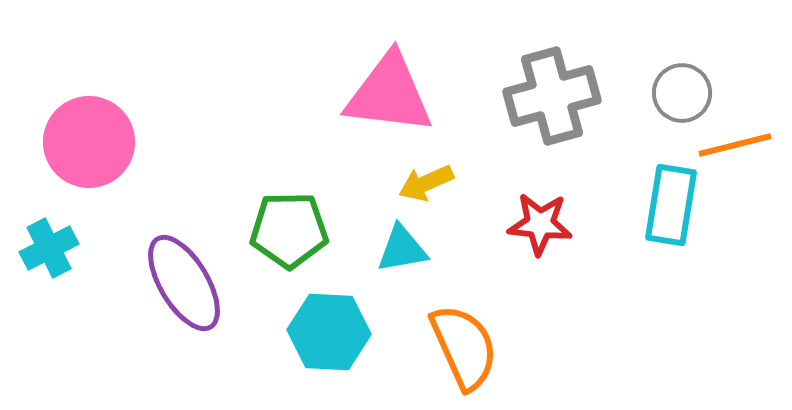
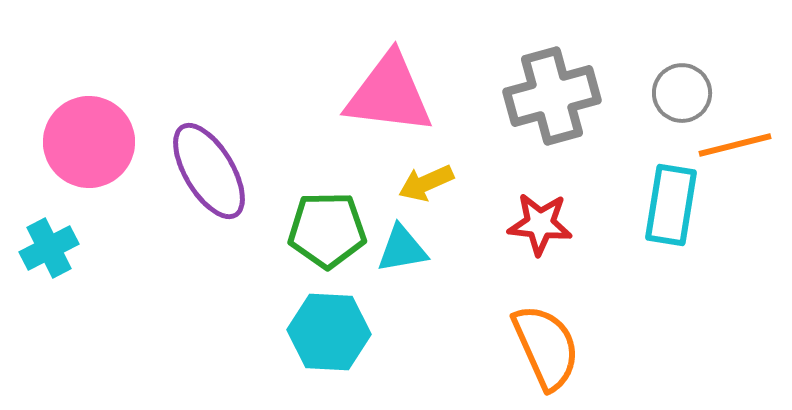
green pentagon: moved 38 px right
purple ellipse: moved 25 px right, 112 px up
orange semicircle: moved 82 px right
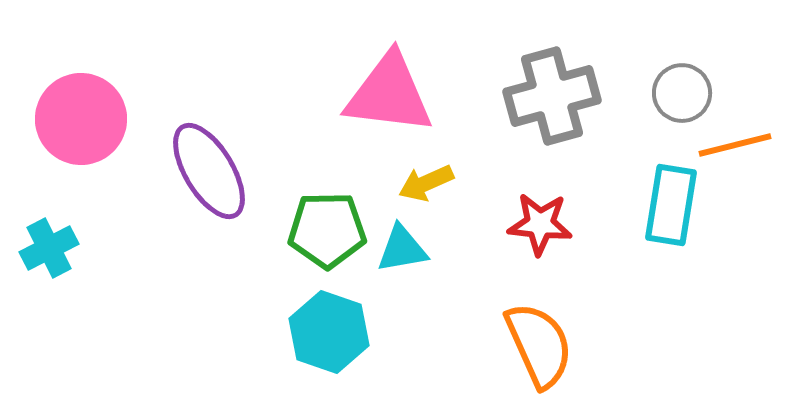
pink circle: moved 8 px left, 23 px up
cyan hexagon: rotated 16 degrees clockwise
orange semicircle: moved 7 px left, 2 px up
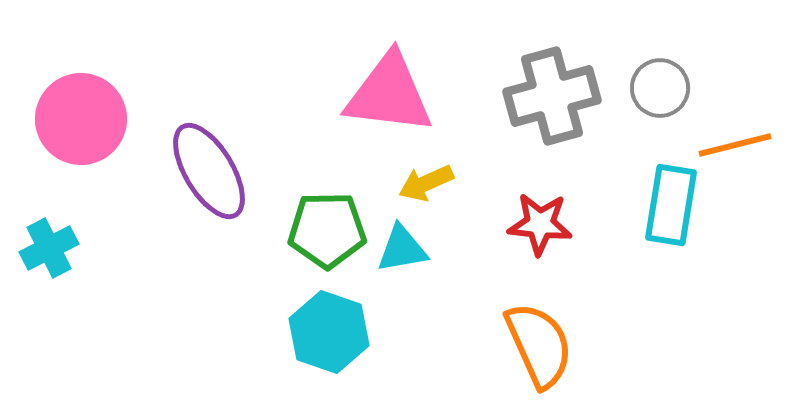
gray circle: moved 22 px left, 5 px up
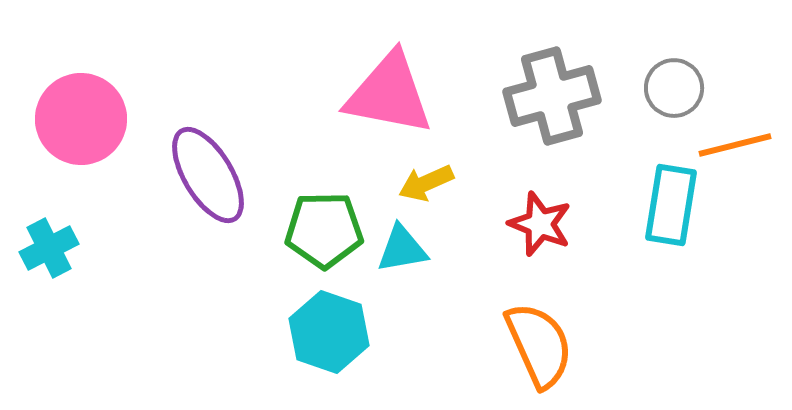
gray circle: moved 14 px right
pink triangle: rotated 4 degrees clockwise
purple ellipse: moved 1 px left, 4 px down
red star: rotated 16 degrees clockwise
green pentagon: moved 3 px left
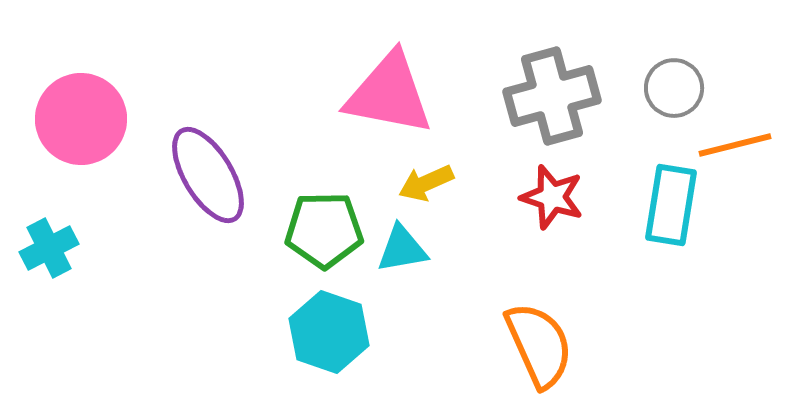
red star: moved 12 px right, 27 px up; rotated 4 degrees counterclockwise
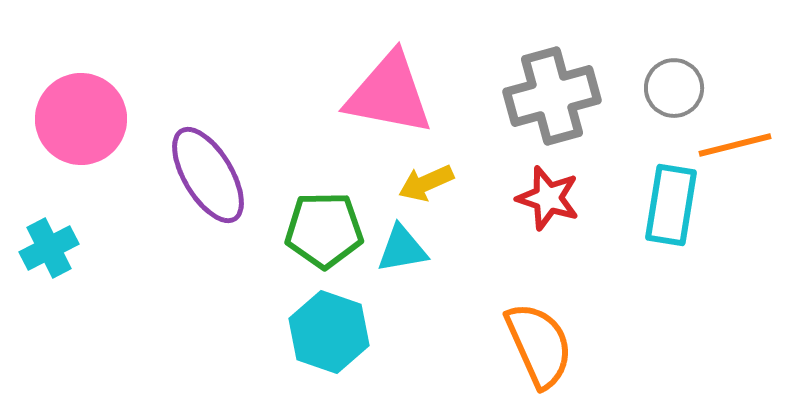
red star: moved 4 px left, 1 px down
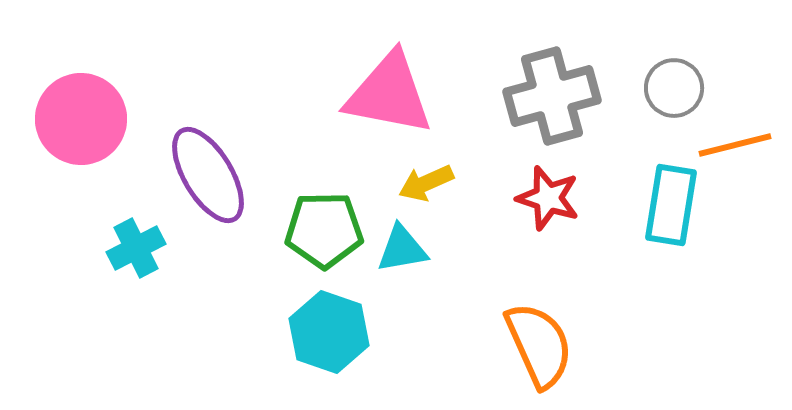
cyan cross: moved 87 px right
